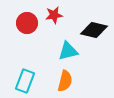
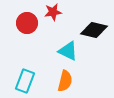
red star: moved 1 px left, 3 px up
cyan triangle: rotated 40 degrees clockwise
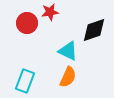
red star: moved 3 px left
black diamond: rotated 32 degrees counterclockwise
orange semicircle: moved 3 px right, 4 px up; rotated 10 degrees clockwise
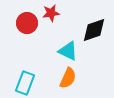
red star: moved 1 px right, 1 px down
orange semicircle: moved 1 px down
cyan rectangle: moved 2 px down
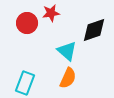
cyan triangle: moved 1 px left; rotated 15 degrees clockwise
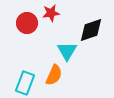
black diamond: moved 3 px left
cyan triangle: rotated 20 degrees clockwise
orange semicircle: moved 14 px left, 3 px up
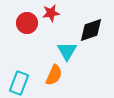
cyan rectangle: moved 6 px left
